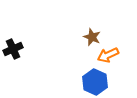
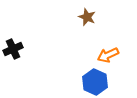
brown star: moved 5 px left, 20 px up
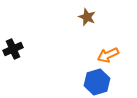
blue hexagon: moved 2 px right; rotated 20 degrees clockwise
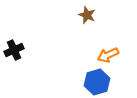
brown star: moved 2 px up
black cross: moved 1 px right, 1 px down
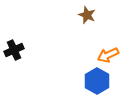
blue hexagon: moved 1 px up; rotated 15 degrees counterclockwise
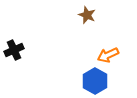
blue hexagon: moved 2 px left
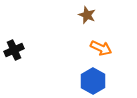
orange arrow: moved 7 px left, 7 px up; rotated 130 degrees counterclockwise
blue hexagon: moved 2 px left
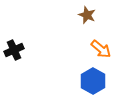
orange arrow: moved 1 px down; rotated 15 degrees clockwise
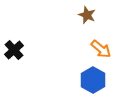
black cross: rotated 18 degrees counterclockwise
blue hexagon: moved 1 px up
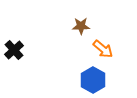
brown star: moved 6 px left, 11 px down; rotated 24 degrees counterclockwise
orange arrow: moved 2 px right
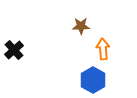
orange arrow: rotated 135 degrees counterclockwise
